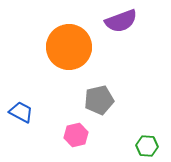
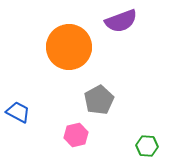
gray pentagon: rotated 16 degrees counterclockwise
blue trapezoid: moved 3 px left
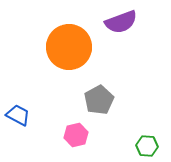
purple semicircle: moved 1 px down
blue trapezoid: moved 3 px down
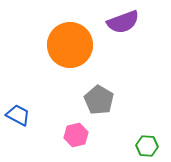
purple semicircle: moved 2 px right
orange circle: moved 1 px right, 2 px up
gray pentagon: rotated 12 degrees counterclockwise
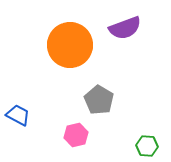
purple semicircle: moved 2 px right, 6 px down
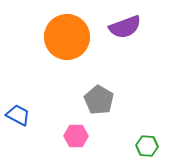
purple semicircle: moved 1 px up
orange circle: moved 3 px left, 8 px up
pink hexagon: moved 1 px down; rotated 15 degrees clockwise
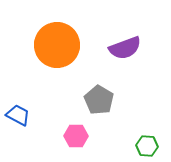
purple semicircle: moved 21 px down
orange circle: moved 10 px left, 8 px down
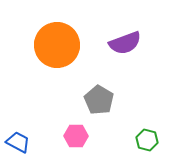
purple semicircle: moved 5 px up
blue trapezoid: moved 27 px down
green hexagon: moved 6 px up; rotated 10 degrees clockwise
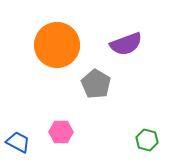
purple semicircle: moved 1 px right, 1 px down
gray pentagon: moved 3 px left, 16 px up
pink hexagon: moved 15 px left, 4 px up
